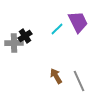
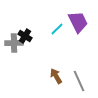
black cross: rotated 24 degrees counterclockwise
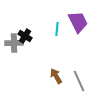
cyan line: rotated 40 degrees counterclockwise
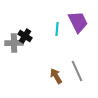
gray line: moved 2 px left, 10 px up
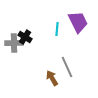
black cross: moved 1 px down
gray line: moved 10 px left, 4 px up
brown arrow: moved 4 px left, 2 px down
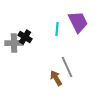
brown arrow: moved 4 px right
